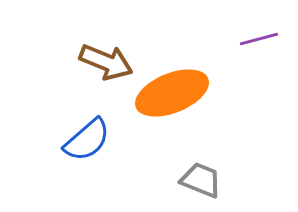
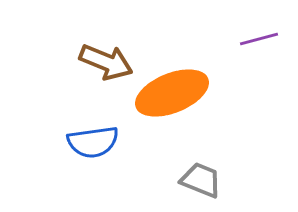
blue semicircle: moved 6 px right, 2 px down; rotated 33 degrees clockwise
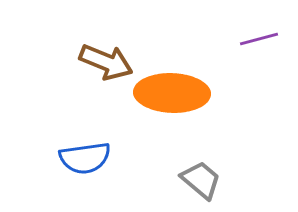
orange ellipse: rotated 24 degrees clockwise
blue semicircle: moved 8 px left, 16 px down
gray trapezoid: rotated 18 degrees clockwise
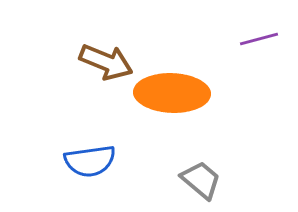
blue semicircle: moved 5 px right, 3 px down
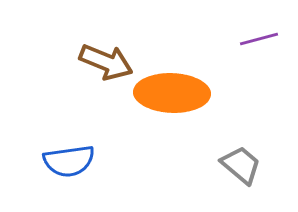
blue semicircle: moved 21 px left
gray trapezoid: moved 40 px right, 15 px up
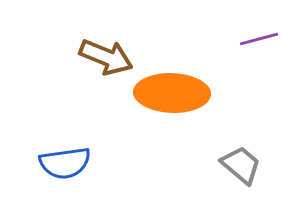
brown arrow: moved 5 px up
blue semicircle: moved 4 px left, 2 px down
